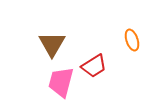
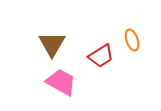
red trapezoid: moved 7 px right, 10 px up
pink trapezoid: rotated 104 degrees clockwise
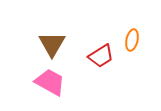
orange ellipse: rotated 30 degrees clockwise
pink trapezoid: moved 11 px left
